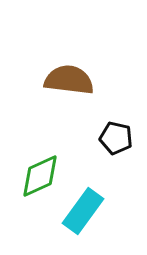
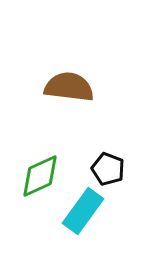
brown semicircle: moved 7 px down
black pentagon: moved 8 px left, 31 px down; rotated 8 degrees clockwise
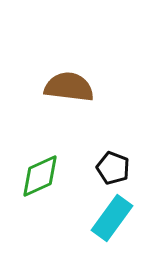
black pentagon: moved 5 px right, 1 px up
cyan rectangle: moved 29 px right, 7 px down
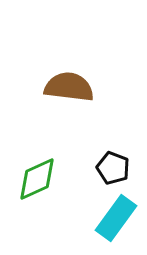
green diamond: moved 3 px left, 3 px down
cyan rectangle: moved 4 px right
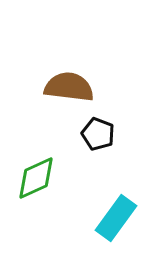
black pentagon: moved 15 px left, 34 px up
green diamond: moved 1 px left, 1 px up
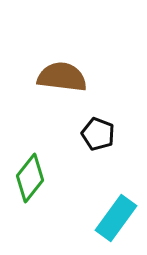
brown semicircle: moved 7 px left, 10 px up
green diamond: moved 6 px left; rotated 27 degrees counterclockwise
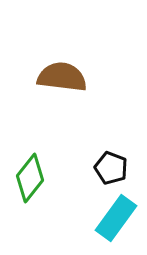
black pentagon: moved 13 px right, 34 px down
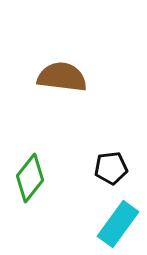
black pentagon: rotated 28 degrees counterclockwise
cyan rectangle: moved 2 px right, 6 px down
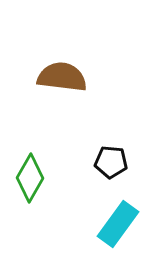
black pentagon: moved 6 px up; rotated 12 degrees clockwise
green diamond: rotated 9 degrees counterclockwise
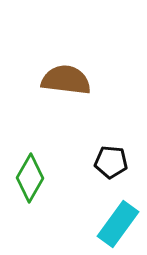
brown semicircle: moved 4 px right, 3 px down
